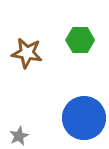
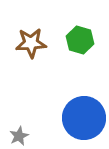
green hexagon: rotated 16 degrees clockwise
brown star: moved 4 px right, 10 px up; rotated 12 degrees counterclockwise
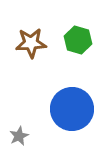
green hexagon: moved 2 px left
blue circle: moved 12 px left, 9 px up
